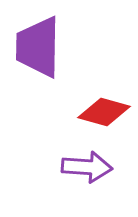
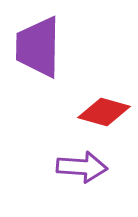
purple arrow: moved 5 px left
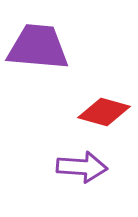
purple trapezoid: rotated 94 degrees clockwise
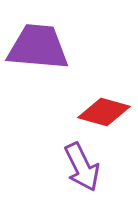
purple arrow: rotated 60 degrees clockwise
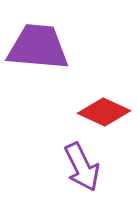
red diamond: rotated 9 degrees clockwise
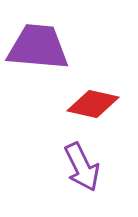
red diamond: moved 11 px left, 8 px up; rotated 12 degrees counterclockwise
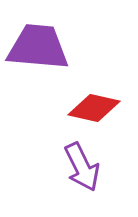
red diamond: moved 1 px right, 4 px down
